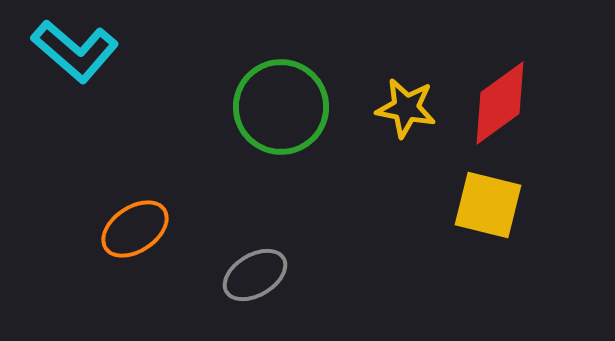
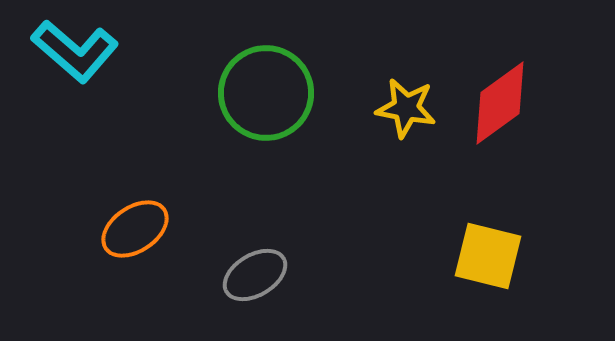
green circle: moved 15 px left, 14 px up
yellow square: moved 51 px down
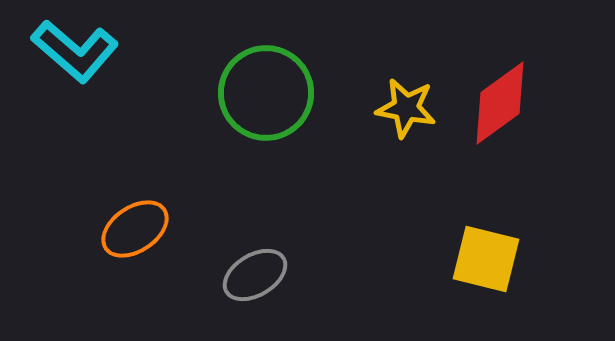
yellow square: moved 2 px left, 3 px down
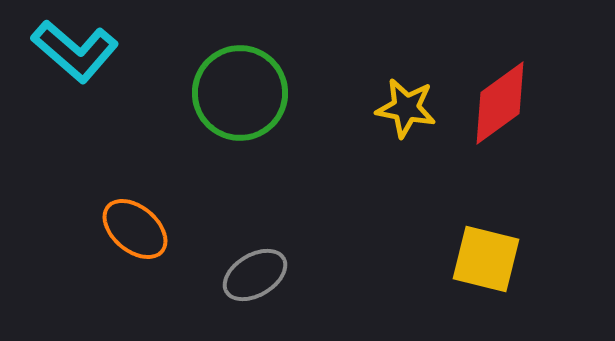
green circle: moved 26 px left
orange ellipse: rotated 74 degrees clockwise
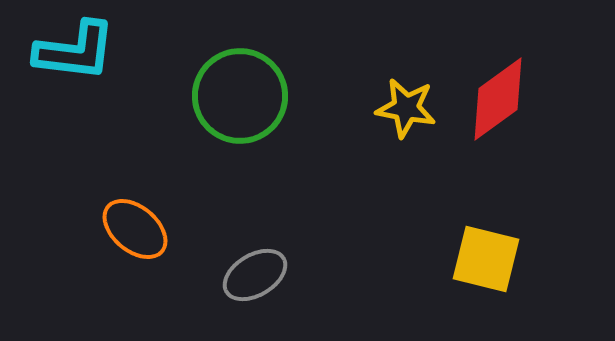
cyan L-shape: rotated 34 degrees counterclockwise
green circle: moved 3 px down
red diamond: moved 2 px left, 4 px up
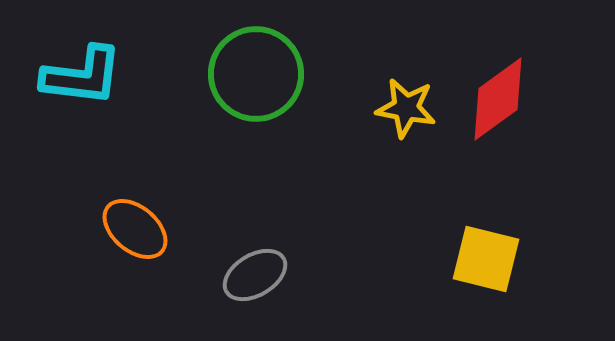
cyan L-shape: moved 7 px right, 25 px down
green circle: moved 16 px right, 22 px up
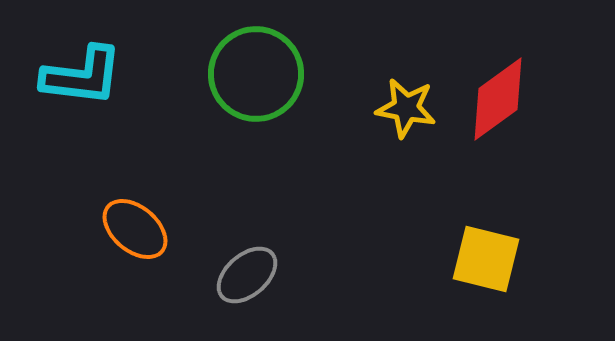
gray ellipse: moved 8 px left; rotated 10 degrees counterclockwise
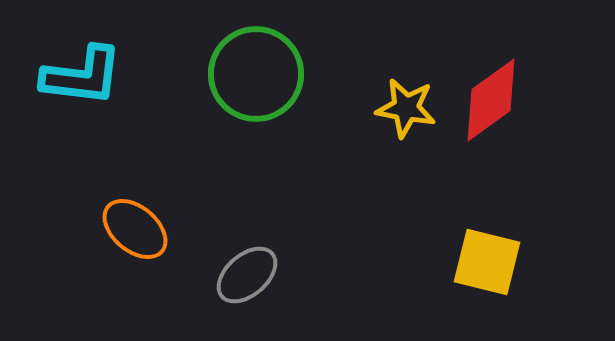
red diamond: moved 7 px left, 1 px down
yellow square: moved 1 px right, 3 px down
